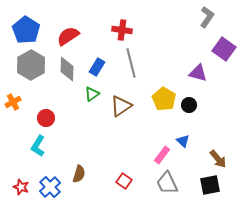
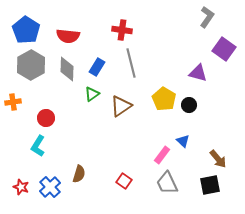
red semicircle: rotated 140 degrees counterclockwise
orange cross: rotated 21 degrees clockwise
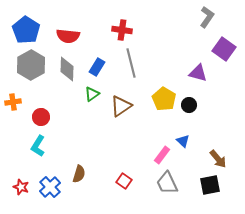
red circle: moved 5 px left, 1 px up
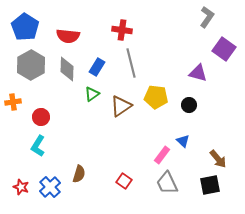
blue pentagon: moved 1 px left, 3 px up
yellow pentagon: moved 8 px left, 2 px up; rotated 25 degrees counterclockwise
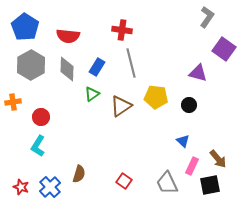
pink rectangle: moved 30 px right, 11 px down; rotated 12 degrees counterclockwise
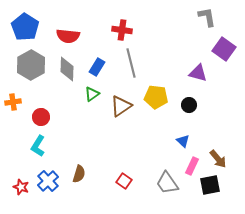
gray L-shape: rotated 45 degrees counterclockwise
gray trapezoid: rotated 10 degrees counterclockwise
blue cross: moved 2 px left, 6 px up
